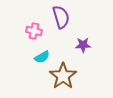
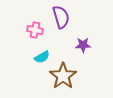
pink cross: moved 1 px right, 1 px up
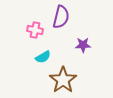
purple semicircle: rotated 30 degrees clockwise
cyan semicircle: moved 1 px right
brown star: moved 4 px down
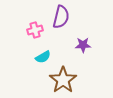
pink cross: rotated 28 degrees counterclockwise
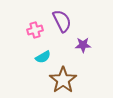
purple semicircle: moved 1 px right, 4 px down; rotated 40 degrees counterclockwise
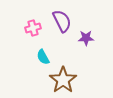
pink cross: moved 2 px left, 2 px up
purple star: moved 3 px right, 7 px up
cyan semicircle: rotated 91 degrees clockwise
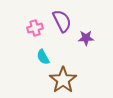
pink cross: moved 2 px right
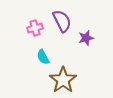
purple star: rotated 14 degrees counterclockwise
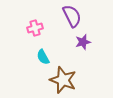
purple semicircle: moved 10 px right, 5 px up
purple star: moved 3 px left, 4 px down
brown star: rotated 16 degrees counterclockwise
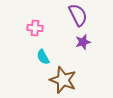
purple semicircle: moved 6 px right, 1 px up
pink cross: rotated 21 degrees clockwise
